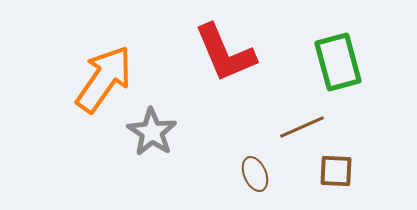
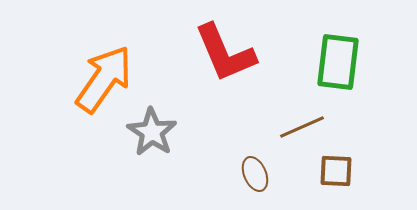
green rectangle: rotated 22 degrees clockwise
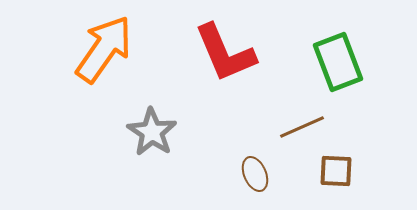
green rectangle: rotated 28 degrees counterclockwise
orange arrow: moved 30 px up
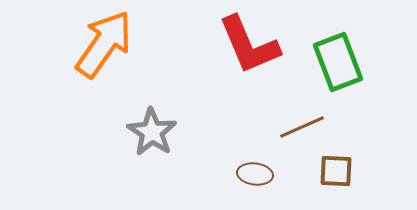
orange arrow: moved 5 px up
red L-shape: moved 24 px right, 8 px up
brown ellipse: rotated 60 degrees counterclockwise
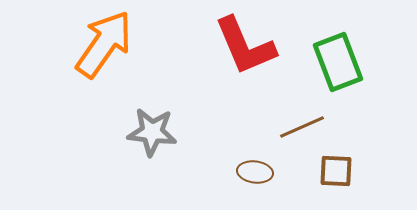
red L-shape: moved 4 px left, 1 px down
gray star: rotated 27 degrees counterclockwise
brown ellipse: moved 2 px up
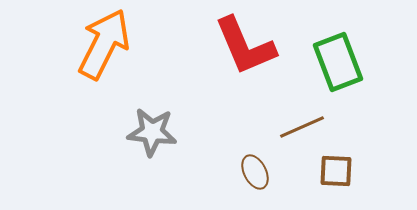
orange arrow: rotated 8 degrees counterclockwise
brown ellipse: rotated 56 degrees clockwise
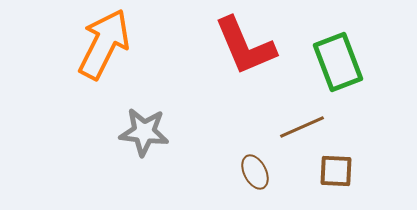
gray star: moved 8 px left
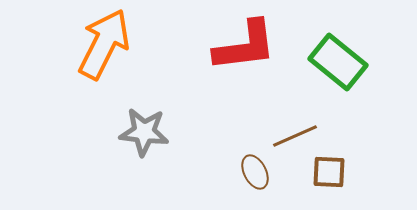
red L-shape: rotated 74 degrees counterclockwise
green rectangle: rotated 30 degrees counterclockwise
brown line: moved 7 px left, 9 px down
brown square: moved 7 px left, 1 px down
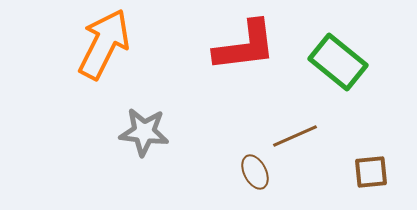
brown square: moved 42 px right; rotated 9 degrees counterclockwise
